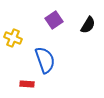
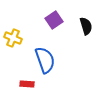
black semicircle: moved 2 px left, 1 px down; rotated 48 degrees counterclockwise
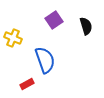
red rectangle: rotated 32 degrees counterclockwise
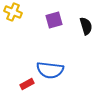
purple square: rotated 18 degrees clockwise
yellow cross: moved 26 px up
blue semicircle: moved 5 px right, 10 px down; rotated 116 degrees clockwise
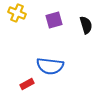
yellow cross: moved 4 px right, 1 px down
black semicircle: moved 1 px up
blue semicircle: moved 4 px up
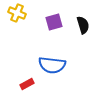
purple square: moved 2 px down
black semicircle: moved 3 px left
blue semicircle: moved 2 px right, 1 px up
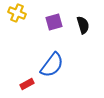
blue semicircle: rotated 60 degrees counterclockwise
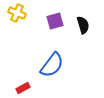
purple square: moved 1 px right, 1 px up
red rectangle: moved 4 px left, 4 px down
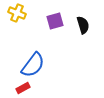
blue semicircle: moved 19 px left
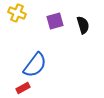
blue semicircle: moved 2 px right
